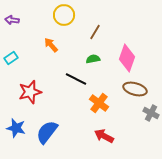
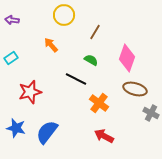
green semicircle: moved 2 px left, 1 px down; rotated 40 degrees clockwise
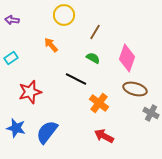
green semicircle: moved 2 px right, 2 px up
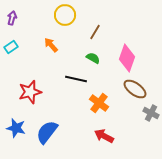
yellow circle: moved 1 px right
purple arrow: moved 2 px up; rotated 96 degrees clockwise
cyan rectangle: moved 11 px up
black line: rotated 15 degrees counterclockwise
brown ellipse: rotated 20 degrees clockwise
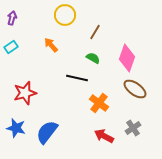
black line: moved 1 px right, 1 px up
red star: moved 5 px left, 1 px down
gray cross: moved 18 px left, 15 px down; rotated 28 degrees clockwise
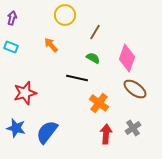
cyan rectangle: rotated 56 degrees clockwise
red arrow: moved 2 px right, 2 px up; rotated 66 degrees clockwise
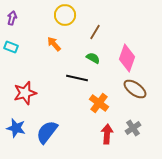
orange arrow: moved 3 px right, 1 px up
red arrow: moved 1 px right
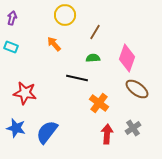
green semicircle: rotated 32 degrees counterclockwise
brown ellipse: moved 2 px right
red star: rotated 25 degrees clockwise
